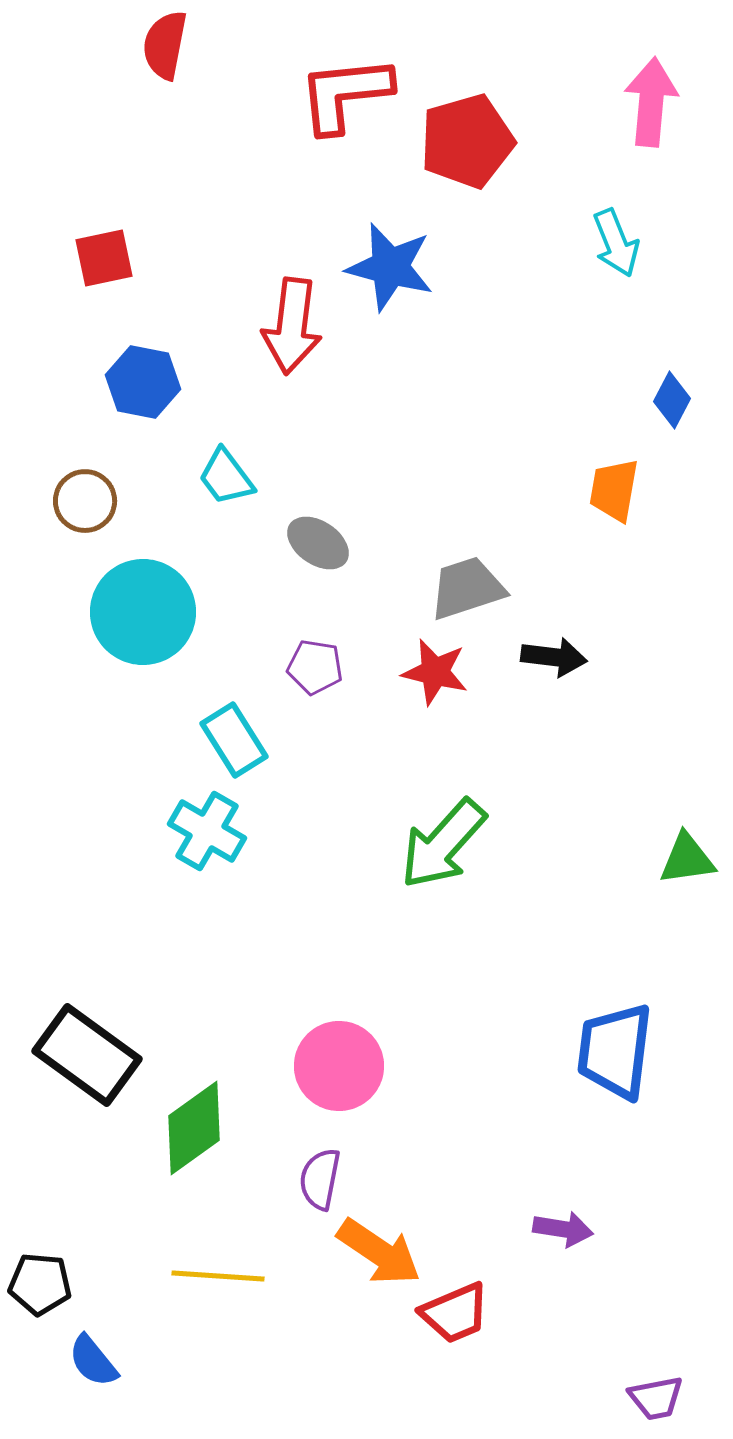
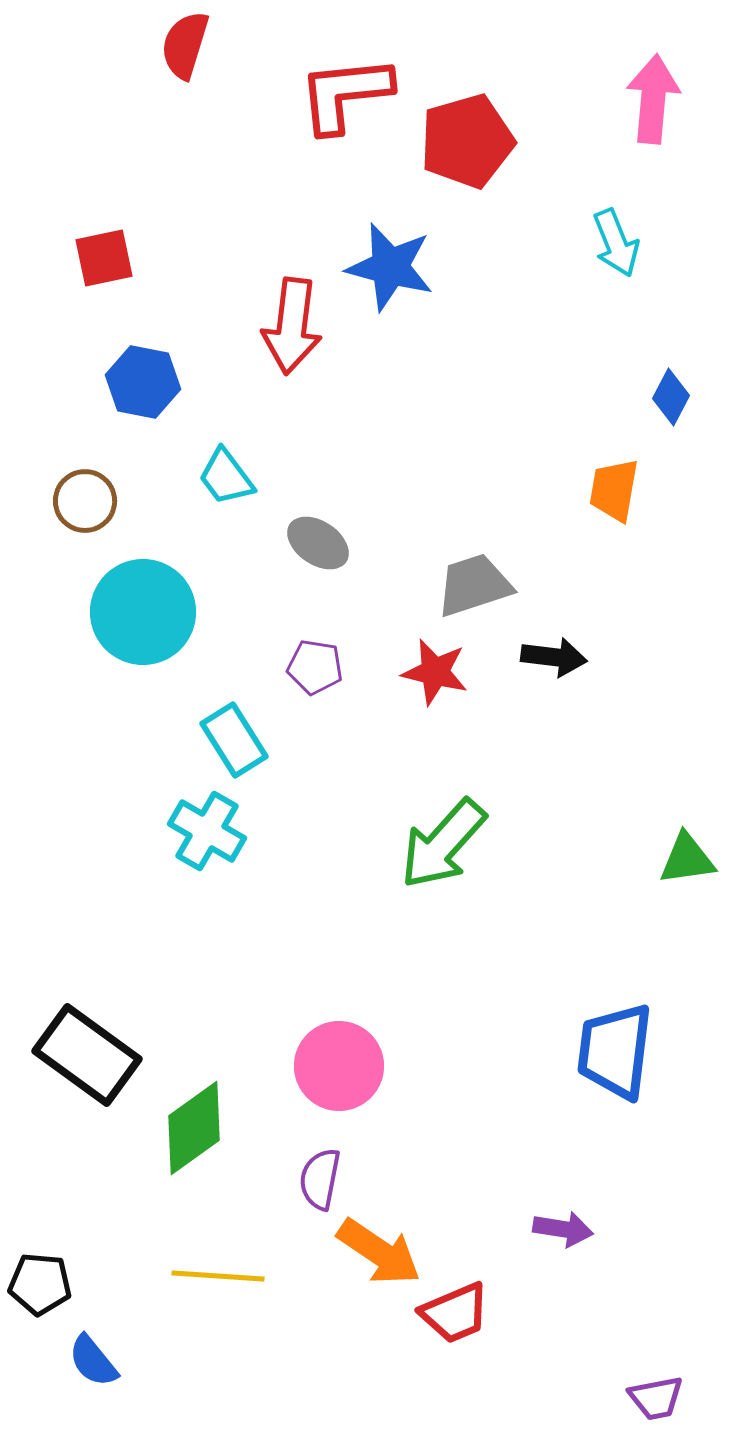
red semicircle: moved 20 px right; rotated 6 degrees clockwise
pink arrow: moved 2 px right, 3 px up
blue diamond: moved 1 px left, 3 px up
gray trapezoid: moved 7 px right, 3 px up
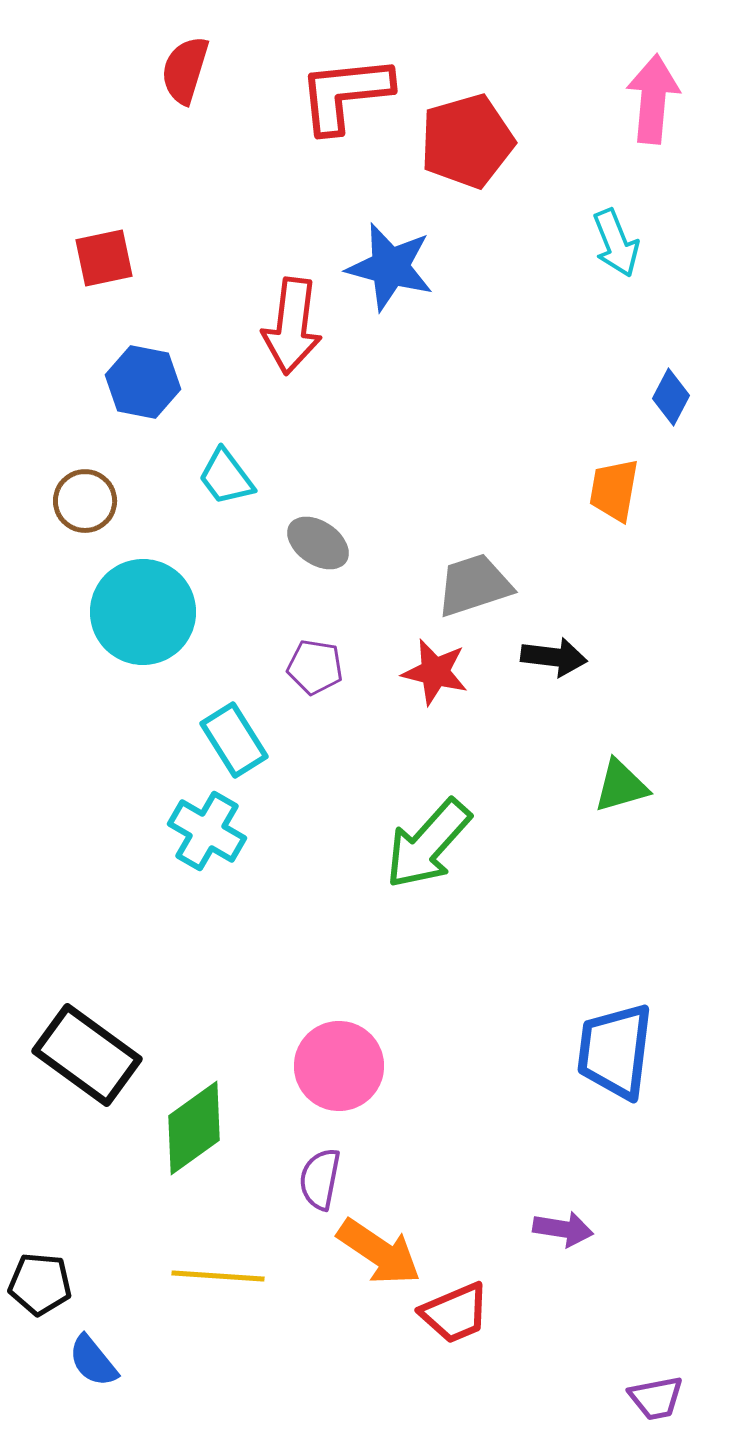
red semicircle: moved 25 px down
green arrow: moved 15 px left
green triangle: moved 66 px left, 73 px up; rotated 8 degrees counterclockwise
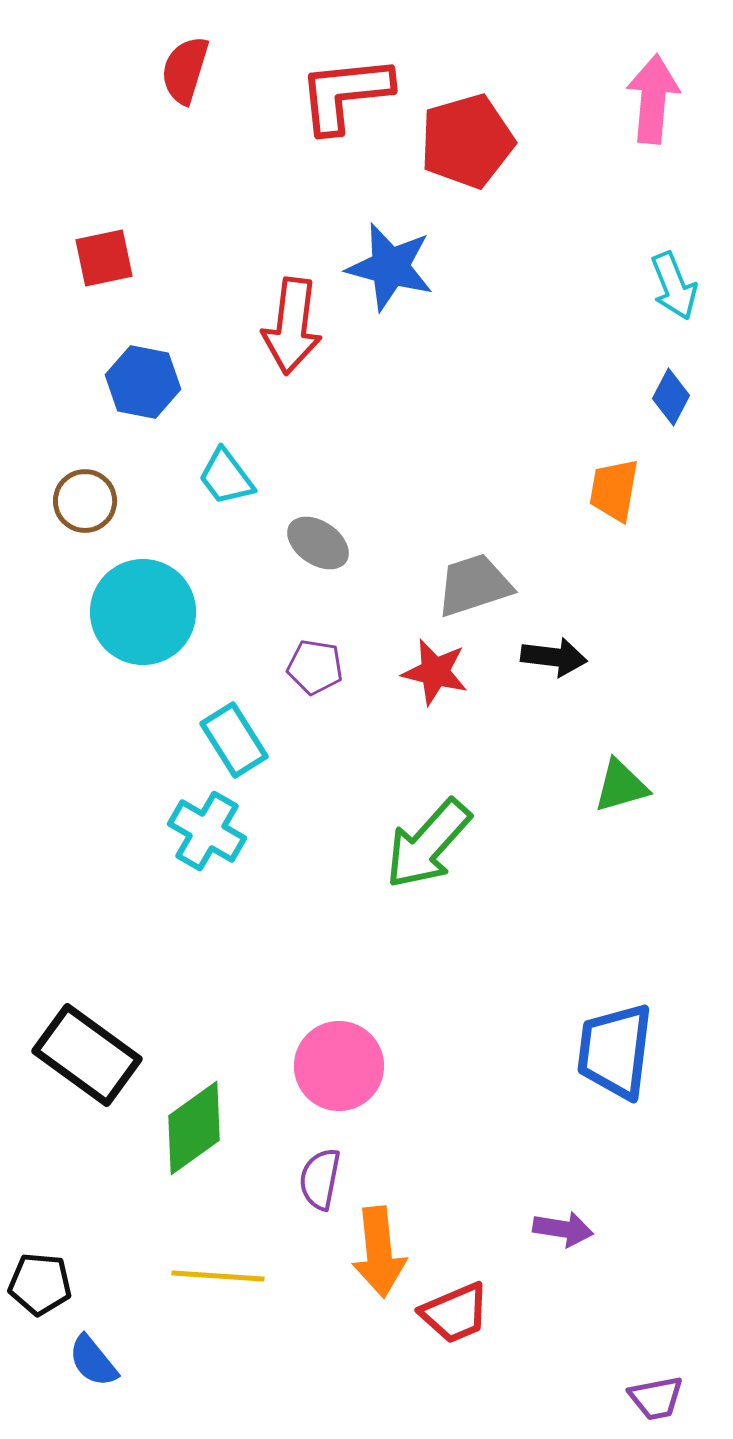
cyan arrow: moved 58 px right, 43 px down
orange arrow: rotated 50 degrees clockwise
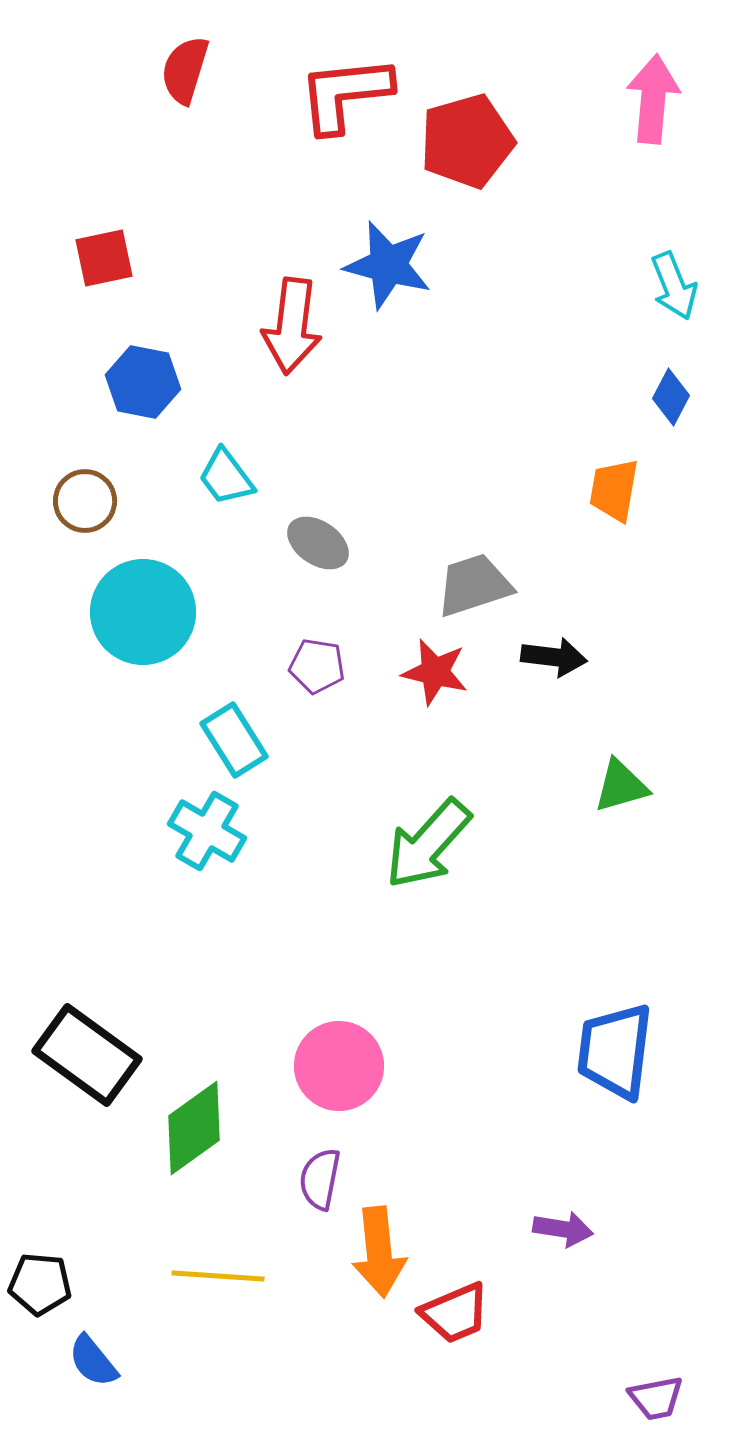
blue star: moved 2 px left, 2 px up
purple pentagon: moved 2 px right, 1 px up
